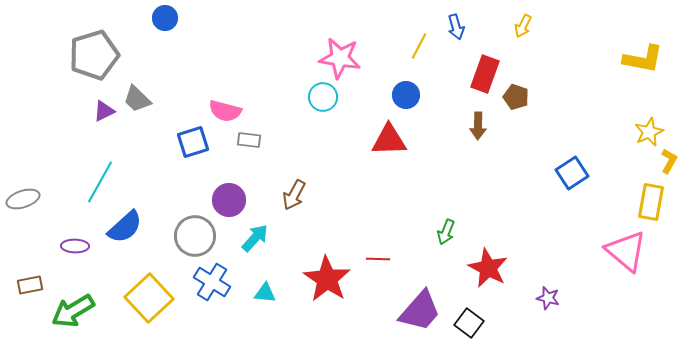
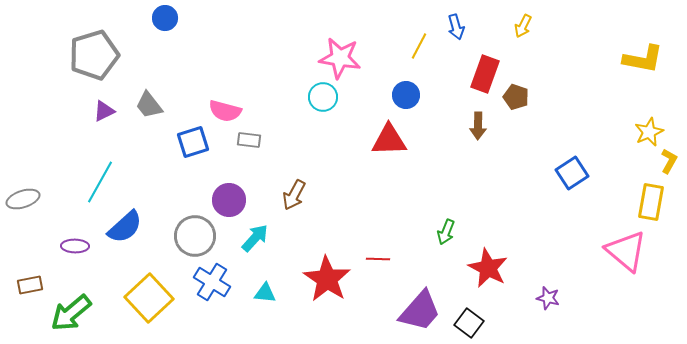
gray trapezoid at (137, 99): moved 12 px right, 6 px down; rotated 8 degrees clockwise
green arrow at (73, 311): moved 2 px left, 2 px down; rotated 9 degrees counterclockwise
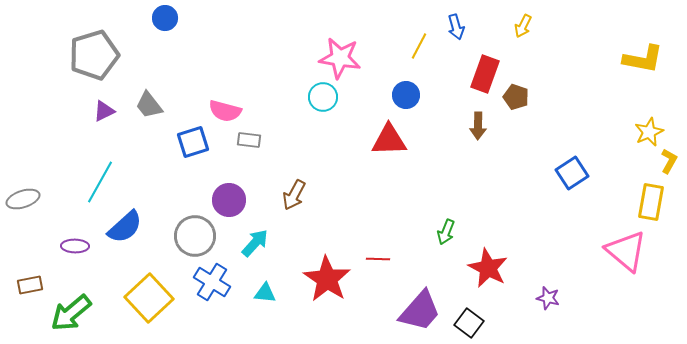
cyan arrow at (255, 238): moved 5 px down
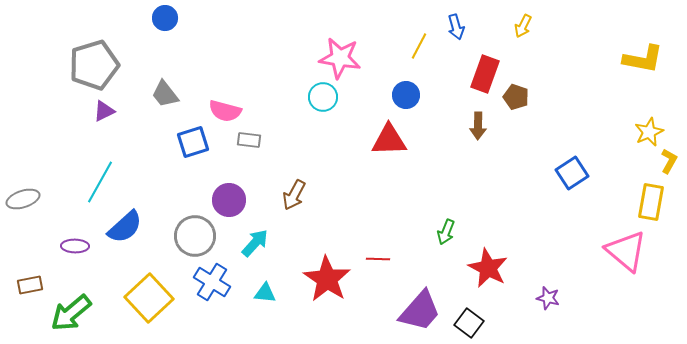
gray pentagon at (94, 55): moved 10 px down
gray trapezoid at (149, 105): moved 16 px right, 11 px up
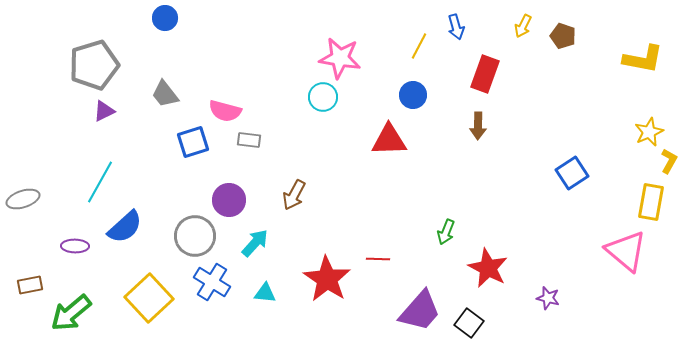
blue circle at (406, 95): moved 7 px right
brown pentagon at (516, 97): moved 47 px right, 61 px up
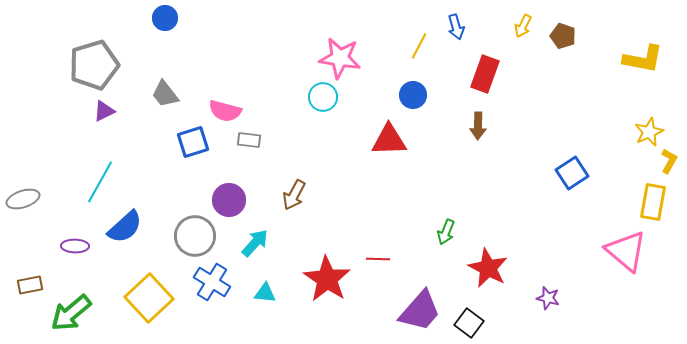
yellow rectangle at (651, 202): moved 2 px right
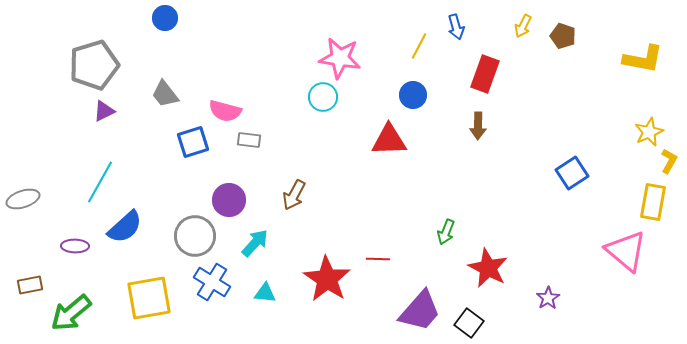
yellow square at (149, 298): rotated 33 degrees clockwise
purple star at (548, 298): rotated 25 degrees clockwise
